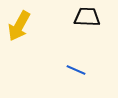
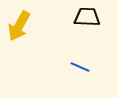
blue line: moved 4 px right, 3 px up
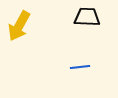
blue line: rotated 30 degrees counterclockwise
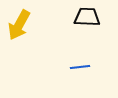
yellow arrow: moved 1 px up
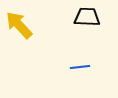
yellow arrow: rotated 108 degrees clockwise
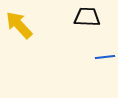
blue line: moved 25 px right, 10 px up
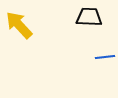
black trapezoid: moved 2 px right
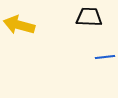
yellow arrow: rotated 32 degrees counterclockwise
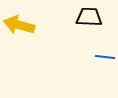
blue line: rotated 12 degrees clockwise
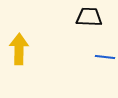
yellow arrow: moved 24 px down; rotated 76 degrees clockwise
